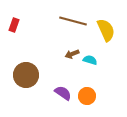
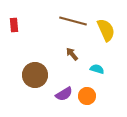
red rectangle: rotated 24 degrees counterclockwise
brown arrow: rotated 72 degrees clockwise
cyan semicircle: moved 7 px right, 9 px down
brown circle: moved 9 px right
purple semicircle: moved 1 px right, 1 px down; rotated 114 degrees clockwise
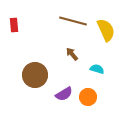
orange circle: moved 1 px right, 1 px down
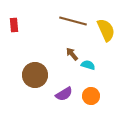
cyan semicircle: moved 9 px left, 4 px up
orange circle: moved 3 px right, 1 px up
